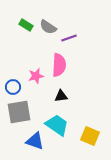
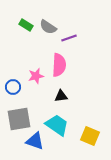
gray square: moved 7 px down
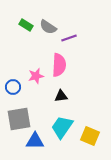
cyan trapezoid: moved 5 px right, 2 px down; rotated 90 degrees counterclockwise
blue triangle: rotated 18 degrees counterclockwise
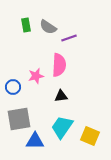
green rectangle: rotated 48 degrees clockwise
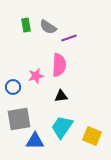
yellow square: moved 2 px right
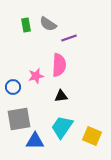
gray semicircle: moved 3 px up
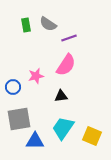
pink semicircle: moved 7 px right; rotated 30 degrees clockwise
cyan trapezoid: moved 1 px right, 1 px down
